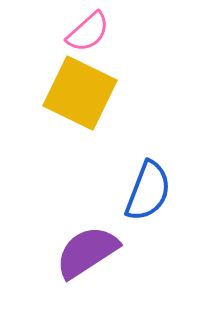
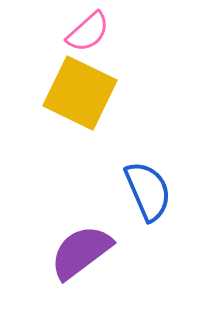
blue semicircle: rotated 44 degrees counterclockwise
purple semicircle: moved 6 px left; rotated 4 degrees counterclockwise
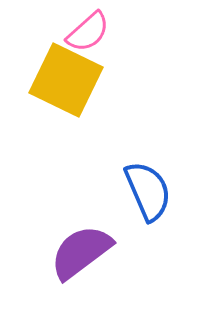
yellow square: moved 14 px left, 13 px up
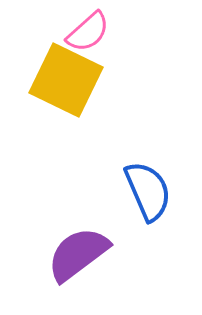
purple semicircle: moved 3 px left, 2 px down
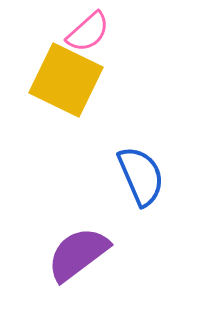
blue semicircle: moved 7 px left, 15 px up
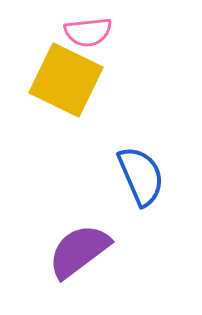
pink semicircle: rotated 36 degrees clockwise
purple semicircle: moved 1 px right, 3 px up
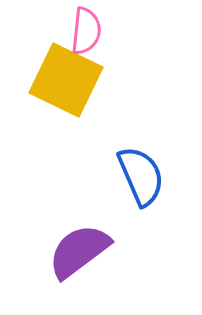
pink semicircle: moved 2 px left, 1 px up; rotated 78 degrees counterclockwise
